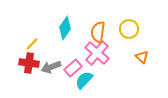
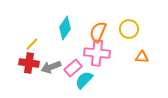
orange semicircle: rotated 15 degrees clockwise
pink cross: rotated 35 degrees counterclockwise
orange triangle: rotated 40 degrees counterclockwise
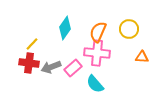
cyan semicircle: moved 11 px right, 4 px down; rotated 84 degrees counterclockwise
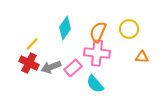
red cross: rotated 18 degrees clockwise
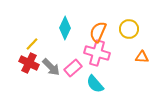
cyan diamond: rotated 10 degrees counterclockwise
pink cross: rotated 10 degrees clockwise
gray arrow: rotated 114 degrees counterclockwise
